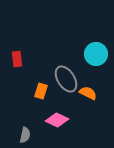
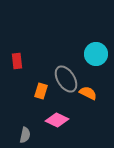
red rectangle: moved 2 px down
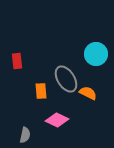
orange rectangle: rotated 21 degrees counterclockwise
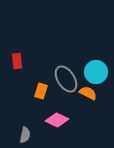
cyan circle: moved 18 px down
orange rectangle: rotated 21 degrees clockwise
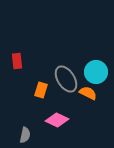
orange rectangle: moved 1 px up
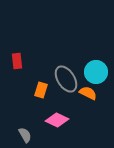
gray semicircle: rotated 42 degrees counterclockwise
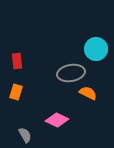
cyan circle: moved 23 px up
gray ellipse: moved 5 px right, 6 px up; rotated 68 degrees counterclockwise
orange rectangle: moved 25 px left, 2 px down
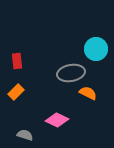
orange rectangle: rotated 28 degrees clockwise
gray semicircle: rotated 42 degrees counterclockwise
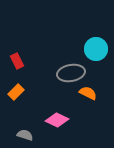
red rectangle: rotated 21 degrees counterclockwise
